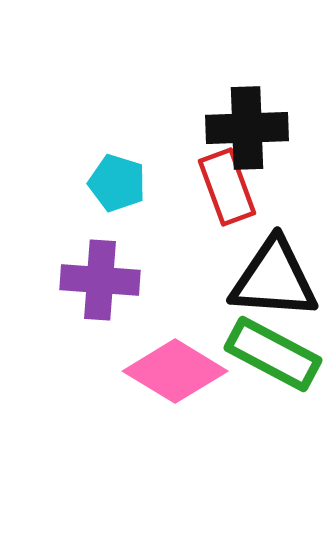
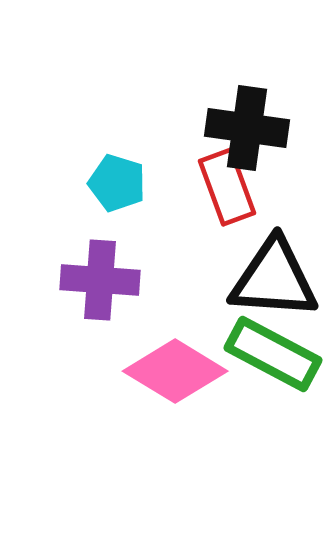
black cross: rotated 10 degrees clockwise
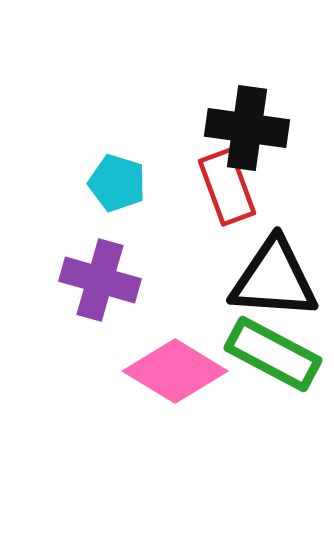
purple cross: rotated 12 degrees clockwise
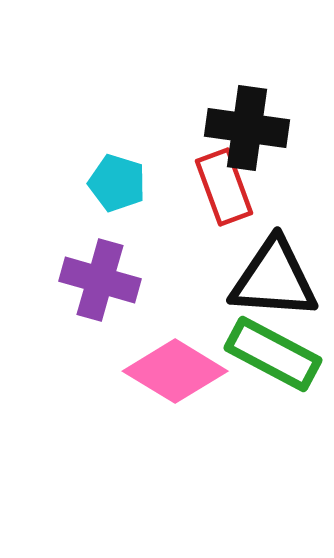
red rectangle: moved 3 px left
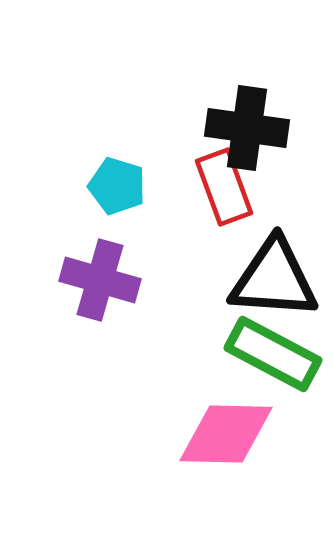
cyan pentagon: moved 3 px down
pink diamond: moved 51 px right, 63 px down; rotated 30 degrees counterclockwise
